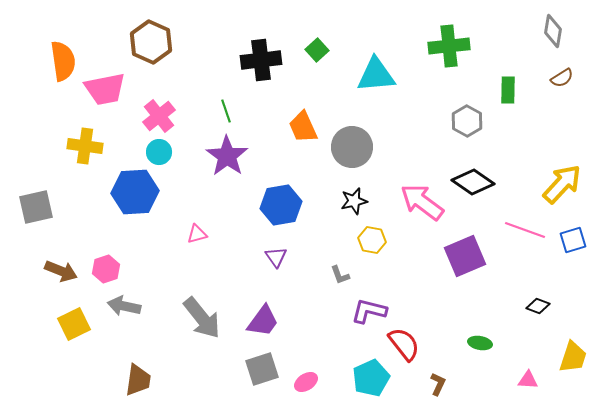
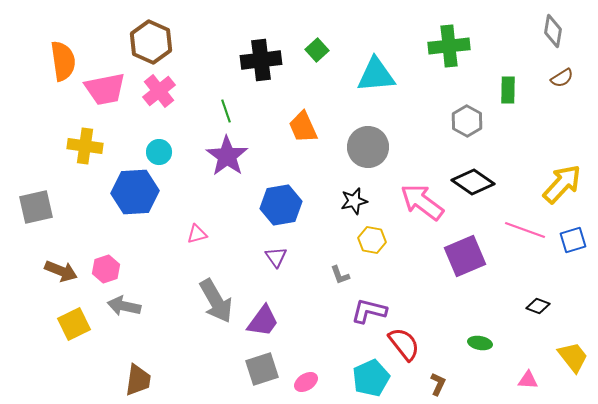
pink cross at (159, 116): moved 25 px up
gray circle at (352, 147): moved 16 px right
gray arrow at (202, 318): moved 14 px right, 17 px up; rotated 9 degrees clockwise
yellow trapezoid at (573, 357): rotated 56 degrees counterclockwise
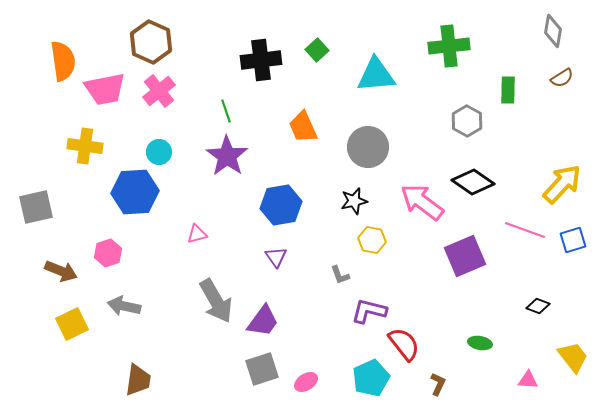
pink hexagon at (106, 269): moved 2 px right, 16 px up
yellow square at (74, 324): moved 2 px left
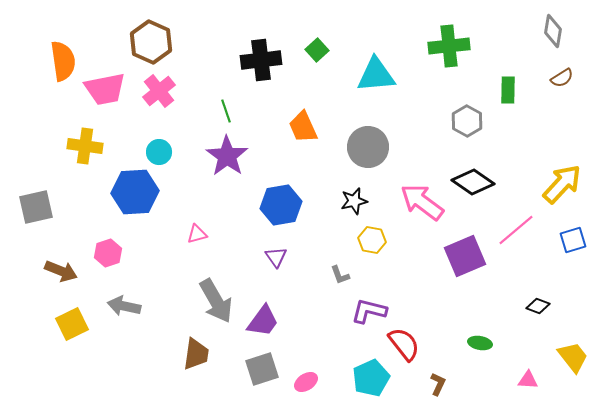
pink line at (525, 230): moved 9 px left; rotated 60 degrees counterclockwise
brown trapezoid at (138, 380): moved 58 px right, 26 px up
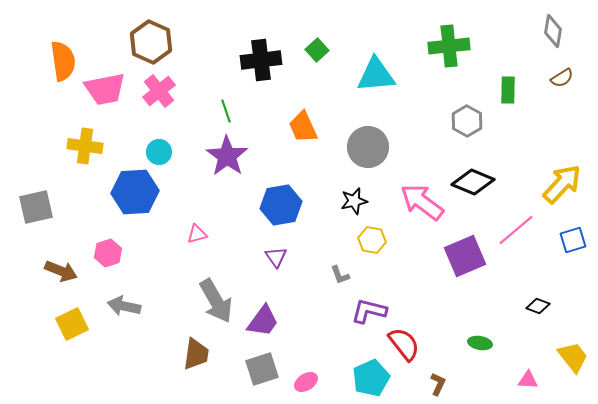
black diamond at (473, 182): rotated 12 degrees counterclockwise
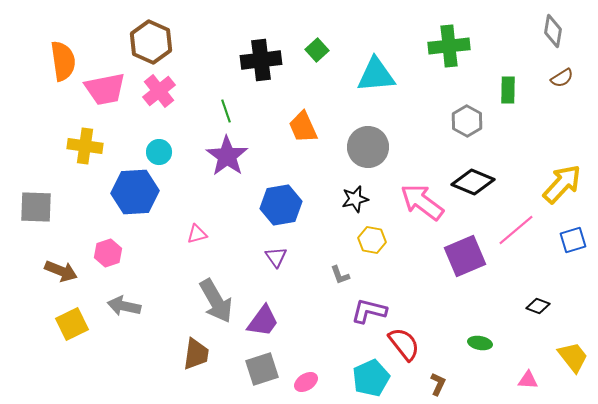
black star at (354, 201): moved 1 px right, 2 px up
gray square at (36, 207): rotated 15 degrees clockwise
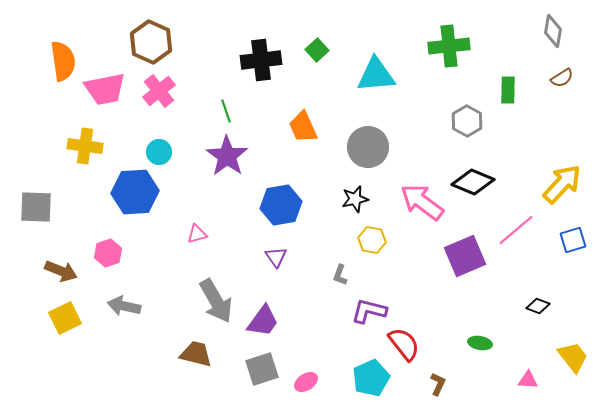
gray L-shape at (340, 275): rotated 40 degrees clockwise
yellow square at (72, 324): moved 7 px left, 6 px up
brown trapezoid at (196, 354): rotated 84 degrees counterclockwise
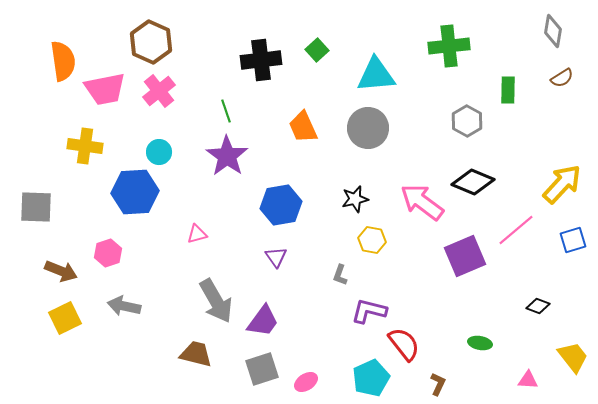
gray circle at (368, 147): moved 19 px up
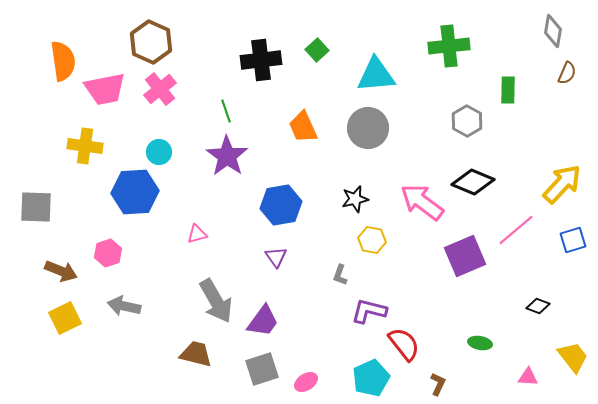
brown semicircle at (562, 78): moved 5 px right, 5 px up; rotated 35 degrees counterclockwise
pink cross at (159, 91): moved 1 px right, 2 px up
pink triangle at (528, 380): moved 3 px up
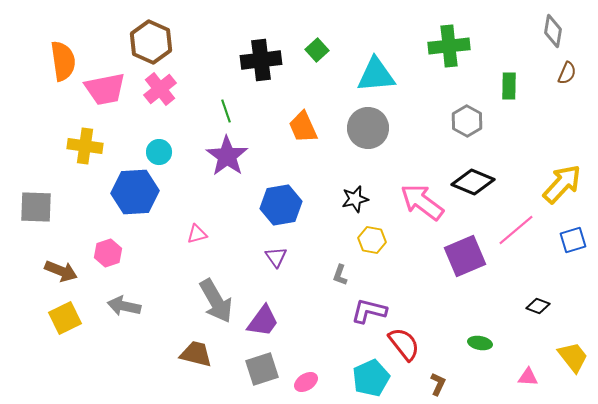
green rectangle at (508, 90): moved 1 px right, 4 px up
